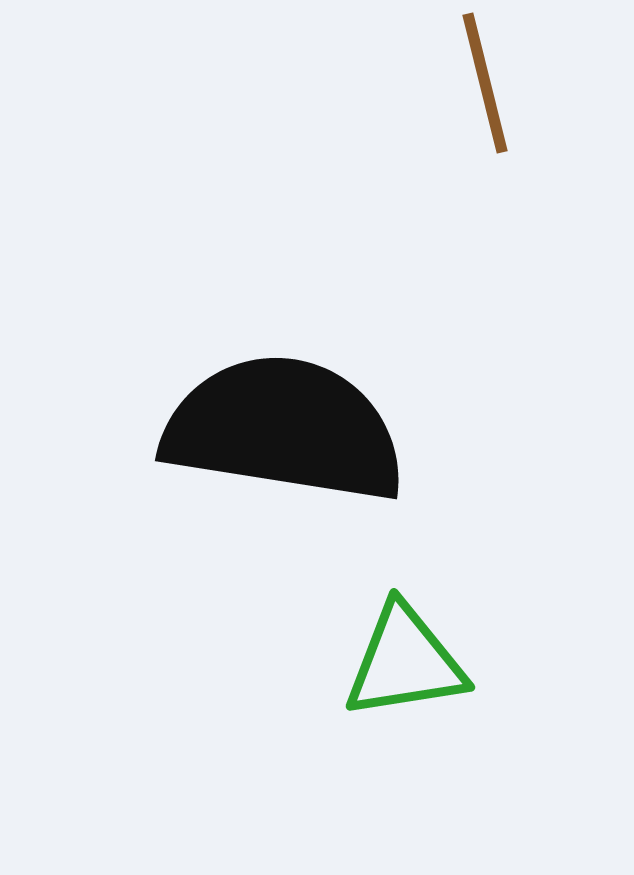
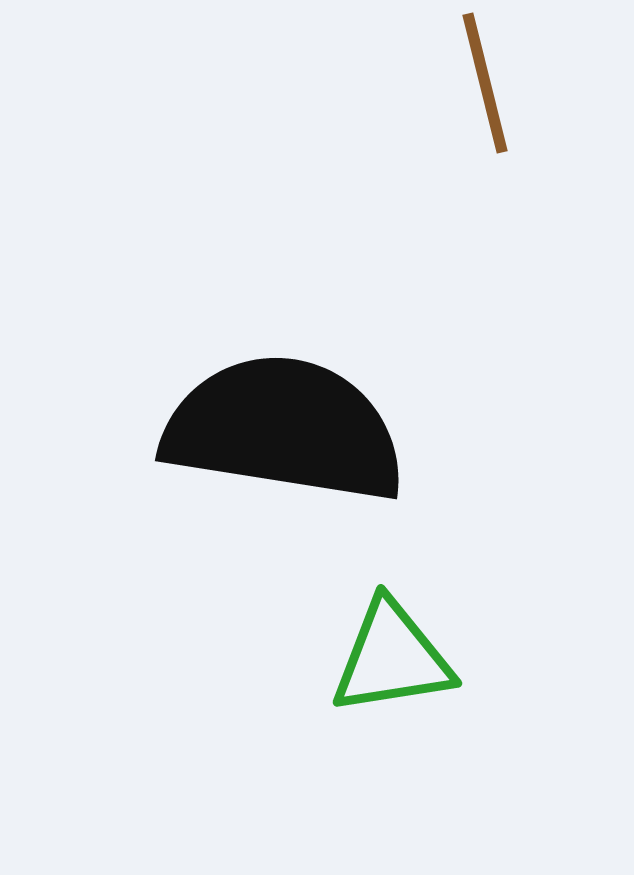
green triangle: moved 13 px left, 4 px up
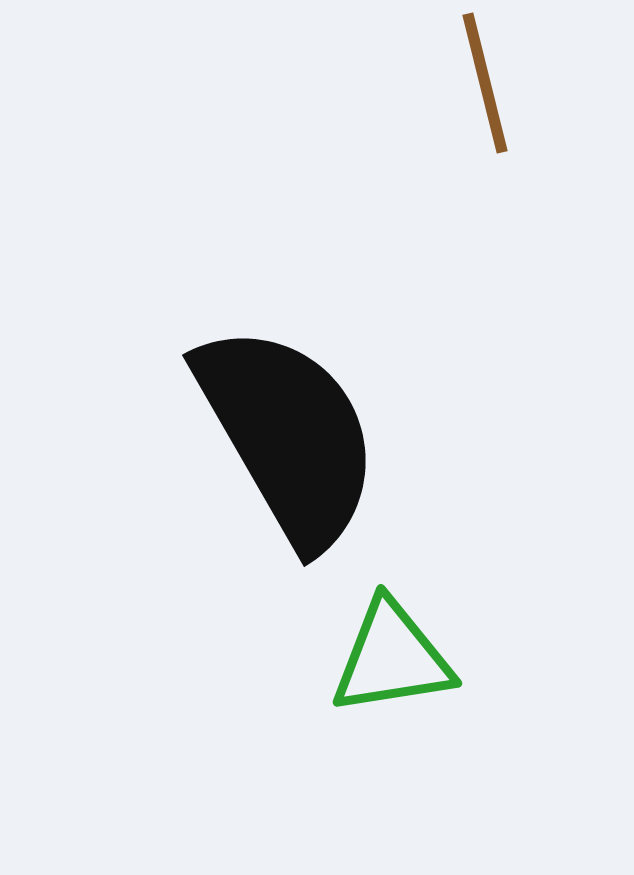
black semicircle: moved 4 px right, 6 px down; rotated 51 degrees clockwise
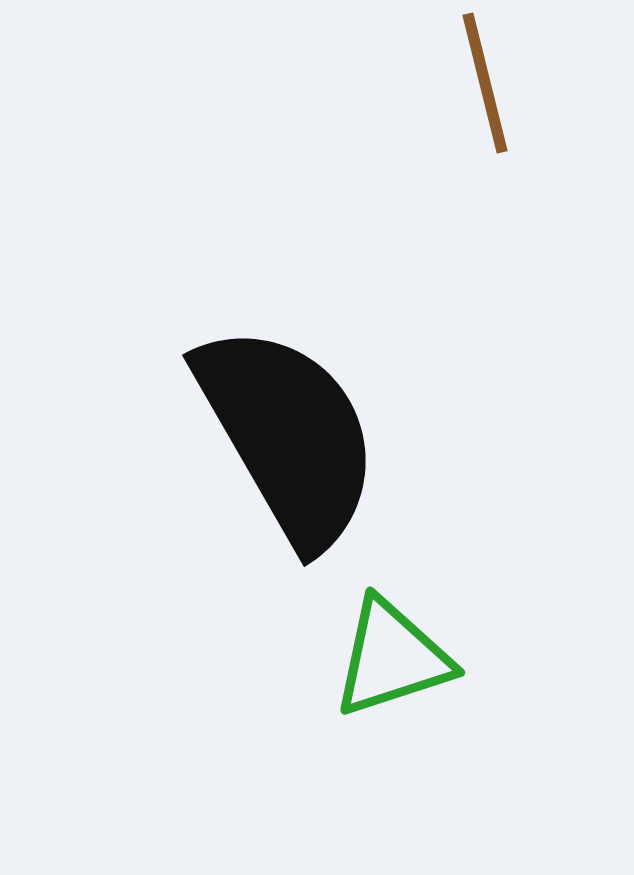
green triangle: rotated 9 degrees counterclockwise
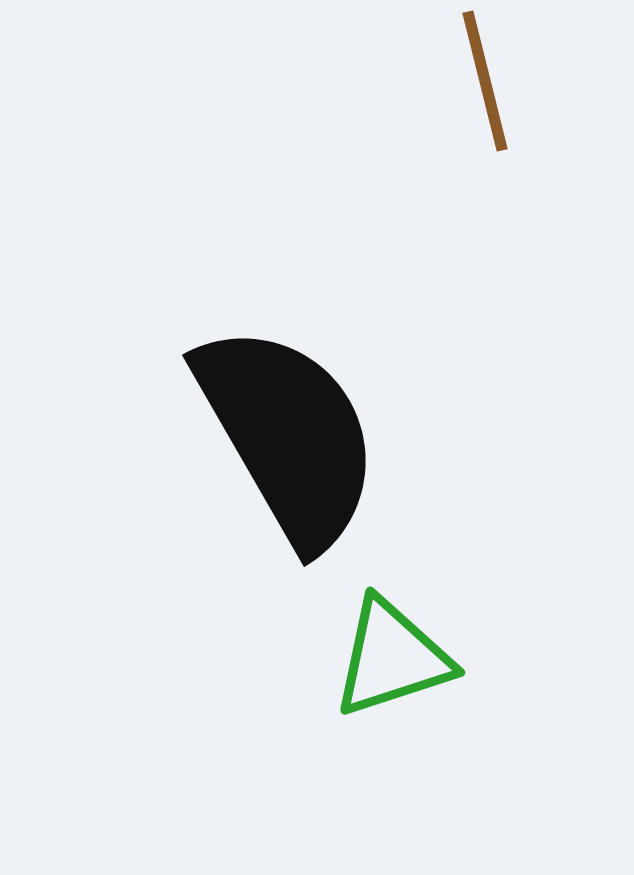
brown line: moved 2 px up
